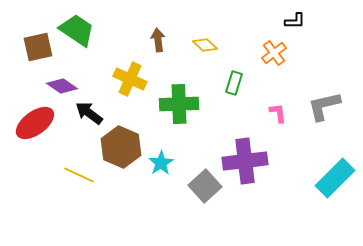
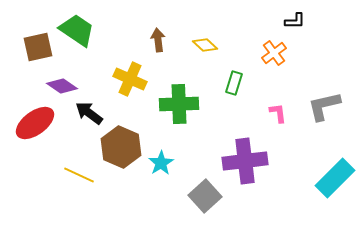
gray square: moved 10 px down
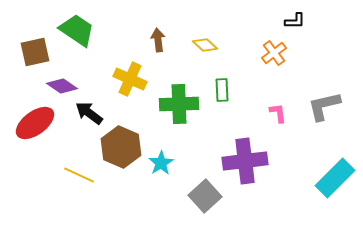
brown square: moved 3 px left, 5 px down
green rectangle: moved 12 px left, 7 px down; rotated 20 degrees counterclockwise
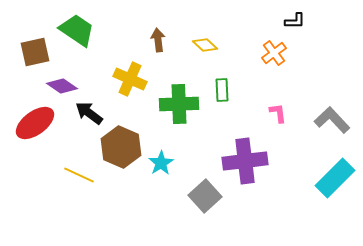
gray L-shape: moved 8 px right, 14 px down; rotated 60 degrees clockwise
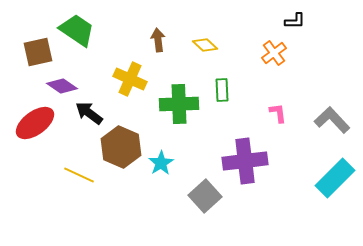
brown square: moved 3 px right
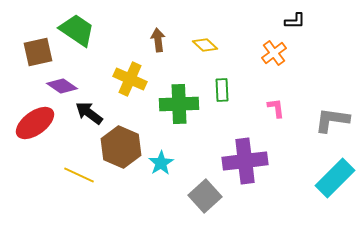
pink L-shape: moved 2 px left, 5 px up
gray L-shape: rotated 39 degrees counterclockwise
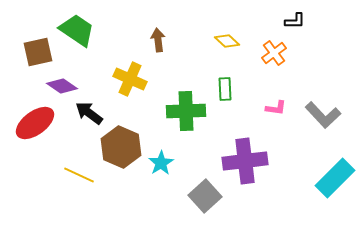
yellow diamond: moved 22 px right, 4 px up
green rectangle: moved 3 px right, 1 px up
green cross: moved 7 px right, 7 px down
pink L-shape: rotated 105 degrees clockwise
gray L-shape: moved 9 px left, 5 px up; rotated 141 degrees counterclockwise
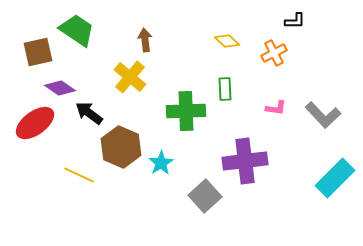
brown arrow: moved 13 px left
orange cross: rotated 10 degrees clockwise
yellow cross: moved 2 px up; rotated 16 degrees clockwise
purple diamond: moved 2 px left, 2 px down
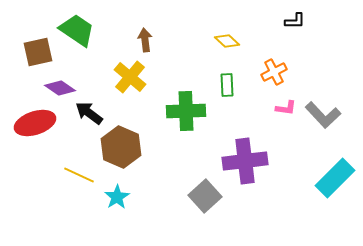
orange cross: moved 19 px down
green rectangle: moved 2 px right, 4 px up
pink L-shape: moved 10 px right
red ellipse: rotated 18 degrees clockwise
cyan star: moved 44 px left, 34 px down
